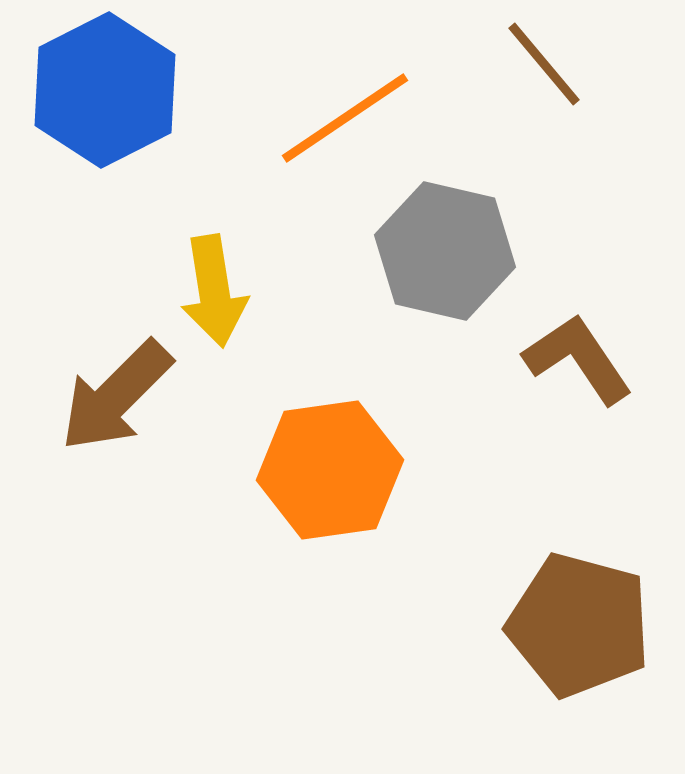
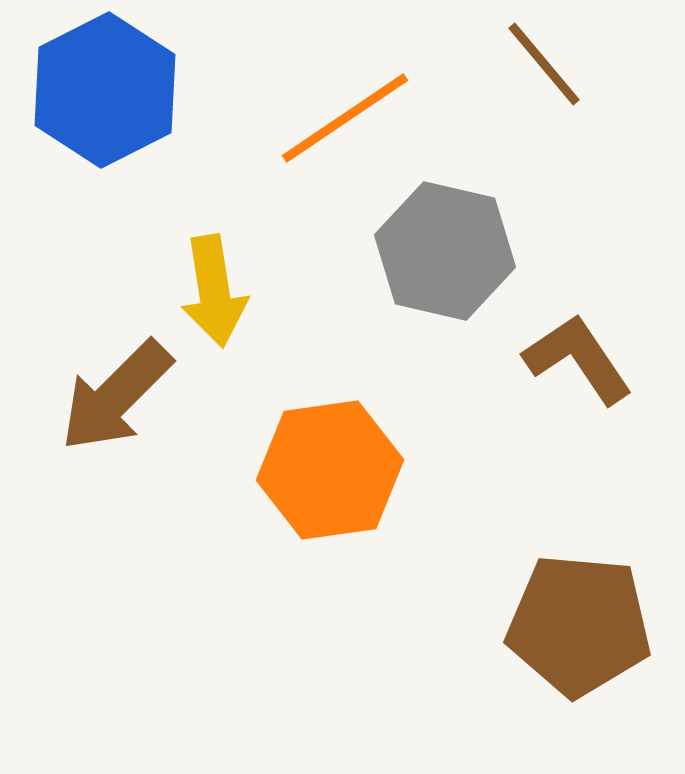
brown pentagon: rotated 10 degrees counterclockwise
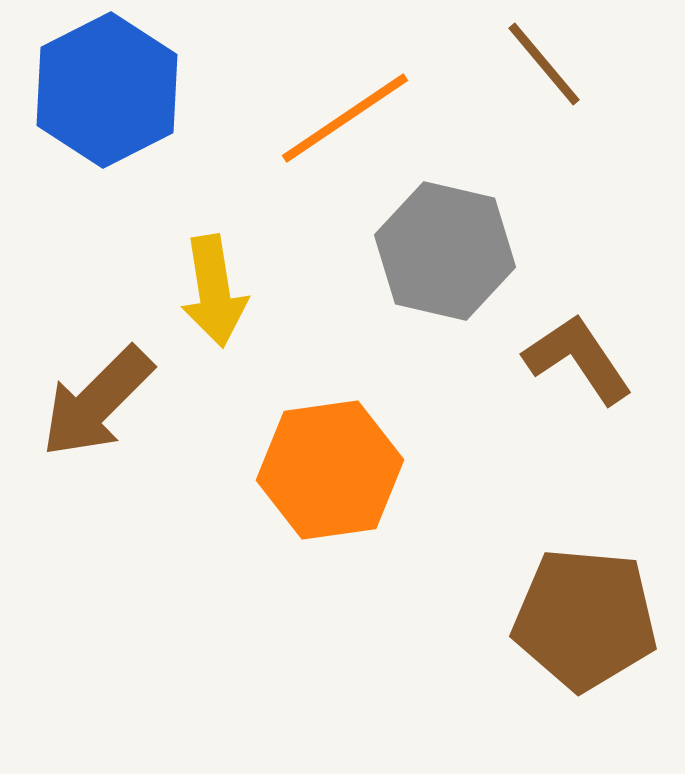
blue hexagon: moved 2 px right
brown arrow: moved 19 px left, 6 px down
brown pentagon: moved 6 px right, 6 px up
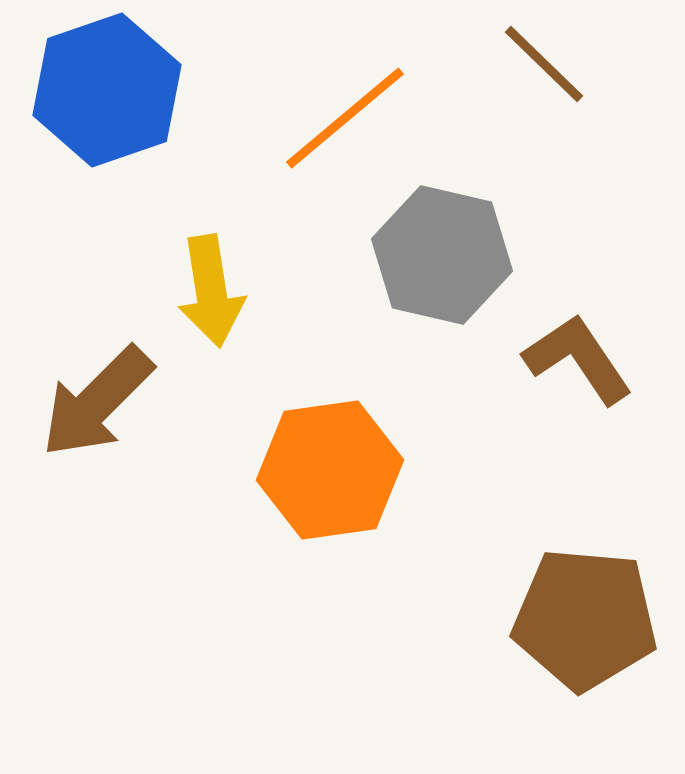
brown line: rotated 6 degrees counterclockwise
blue hexagon: rotated 8 degrees clockwise
orange line: rotated 6 degrees counterclockwise
gray hexagon: moved 3 px left, 4 px down
yellow arrow: moved 3 px left
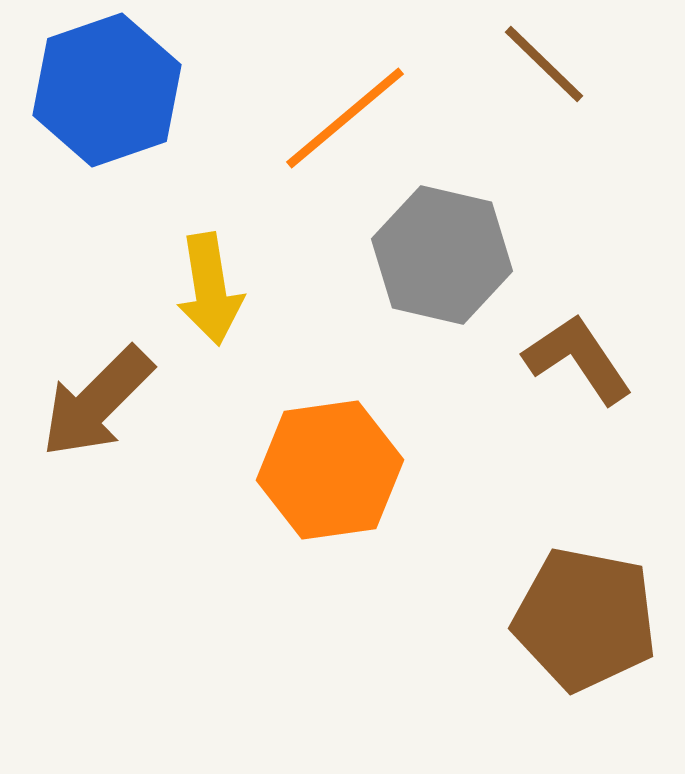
yellow arrow: moved 1 px left, 2 px up
brown pentagon: rotated 6 degrees clockwise
